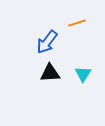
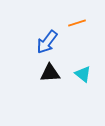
cyan triangle: rotated 24 degrees counterclockwise
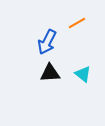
orange line: rotated 12 degrees counterclockwise
blue arrow: rotated 10 degrees counterclockwise
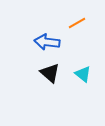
blue arrow: rotated 70 degrees clockwise
black triangle: rotated 45 degrees clockwise
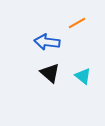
cyan triangle: moved 2 px down
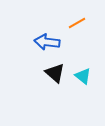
black triangle: moved 5 px right
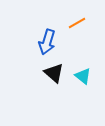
blue arrow: rotated 80 degrees counterclockwise
black triangle: moved 1 px left
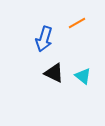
blue arrow: moved 3 px left, 3 px up
black triangle: rotated 15 degrees counterclockwise
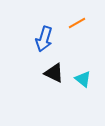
cyan triangle: moved 3 px down
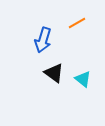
blue arrow: moved 1 px left, 1 px down
black triangle: rotated 10 degrees clockwise
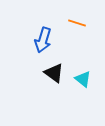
orange line: rotated 48 degrees clockwise
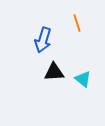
orange line: rotated 54 degrees clockwise
black triangle: moved 1 px up; rotated 40 degrees counterclockwise
